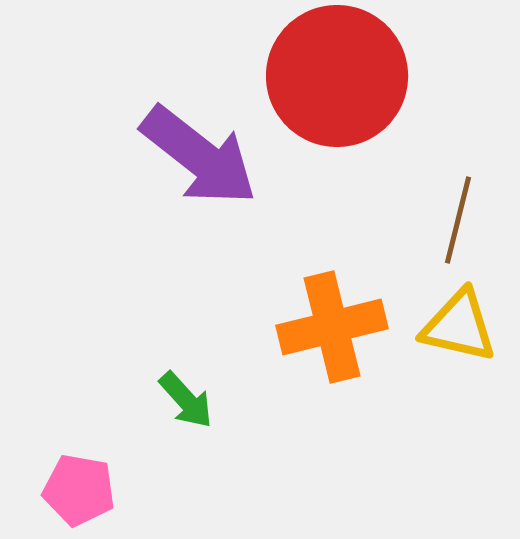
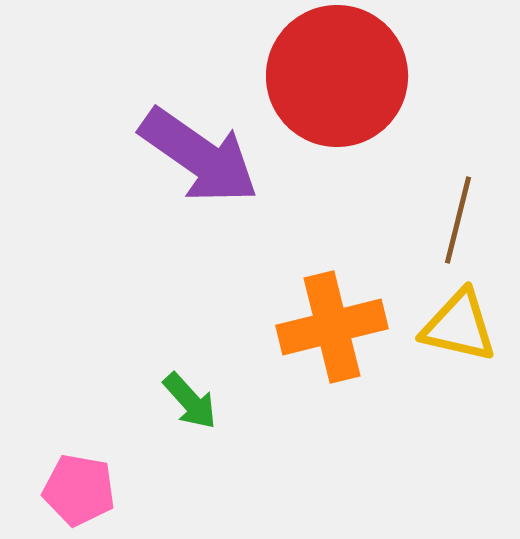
purple arrow: rotated 3 degrees counterclockwise
green arrow: moved 4 px right, 1 px down
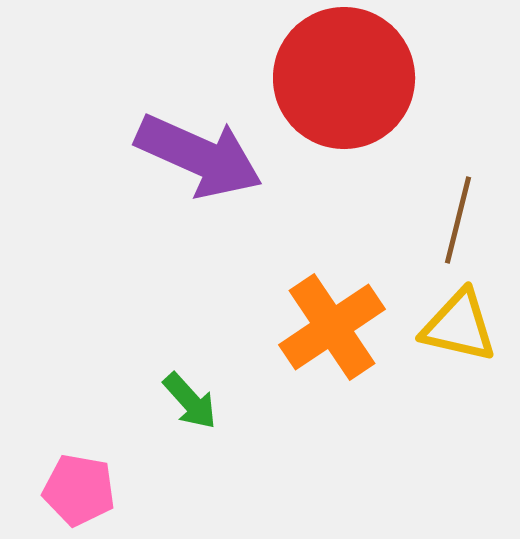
red circle: moved 7 px right, 2 px down
purple arrow: rotated 11 degrees counterclockwise
orange cross: rotated 20 degrees counterclockwise
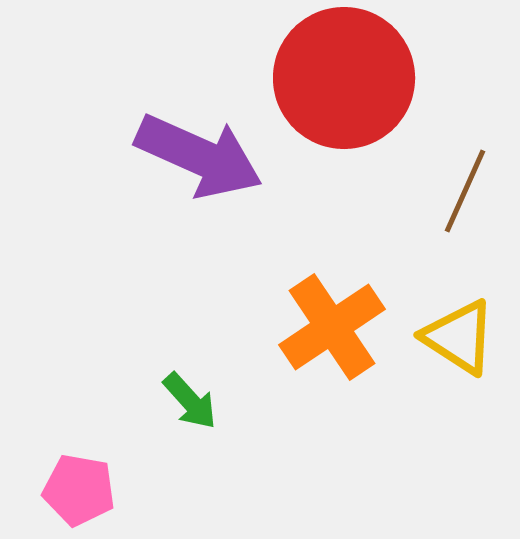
brown line: moved 7 px right, 29 px up; rotated 10 degrees clockwise
yellow triangle: moved 11 px down; rotated 20 degrees clockwise
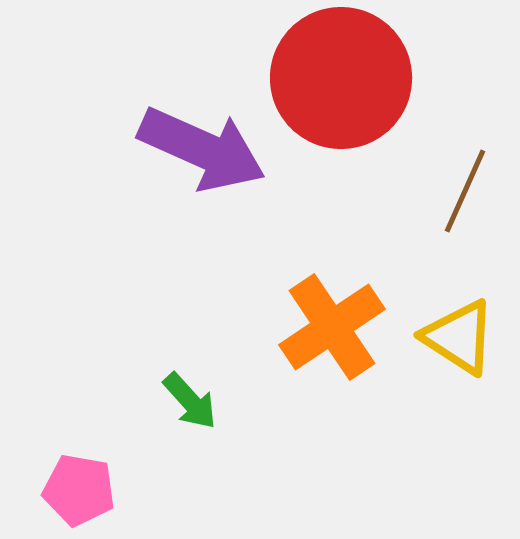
red circle: moved 3 px left
purple arrow: moved 3 px right, 7 px up
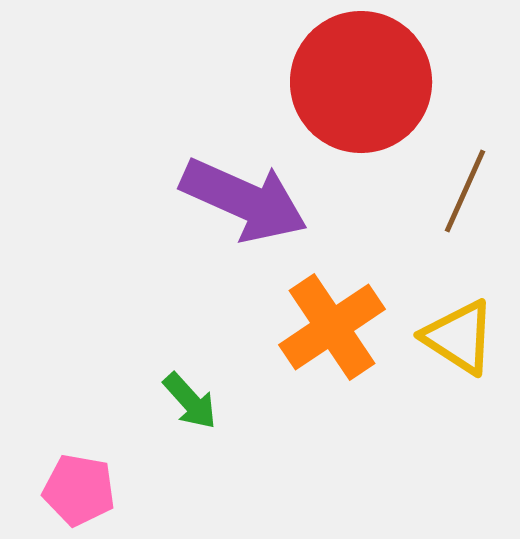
red circle: moved 20 px right, 4 px down
purple arrow: moved 42 px right, 51 px down
